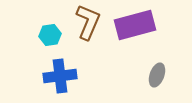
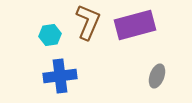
gray ellipse: moved 1 px down
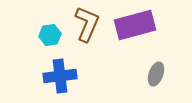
brown L-shape: moved 1 px left, 2 px down
gray ellipse: moved 1 px left, 2 px up
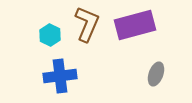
cyan hexagon: rotated 25 degrees counterclockwise
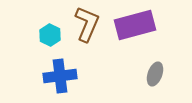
gray ellipse: moved 1 px left
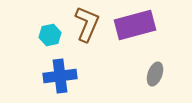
cyan hexagon: rotated 20 degrees clockwise
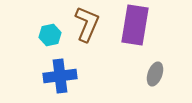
purple rectangle: rotated 66 degrees counterclockwise
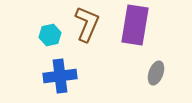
gray ellipse: moved 1 px right, 1 px up
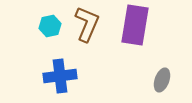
cyan hexagon: moved 9 px up
gray ellipse: moved 6 px right, 7 px down
